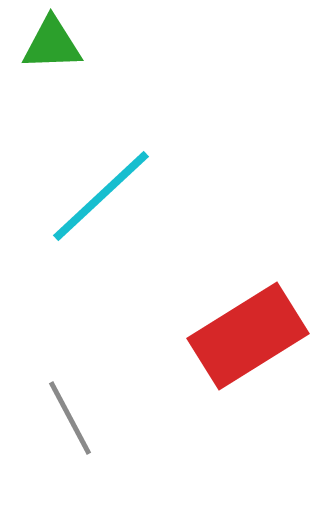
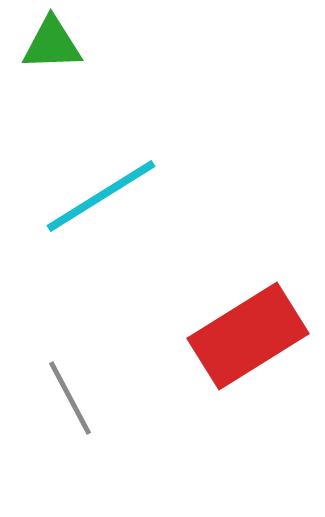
cyan line: rotated 11 degrees clockwise
gray line: moved 20 px up
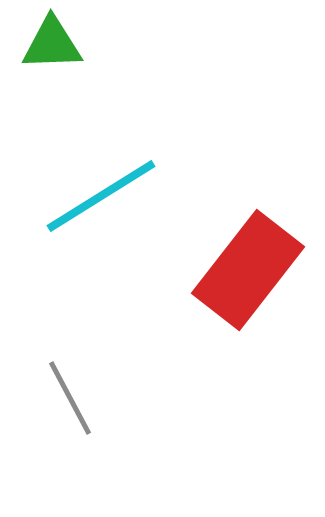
red rectangle: moved 66 px up; rotated 20 degrees counterclockwise
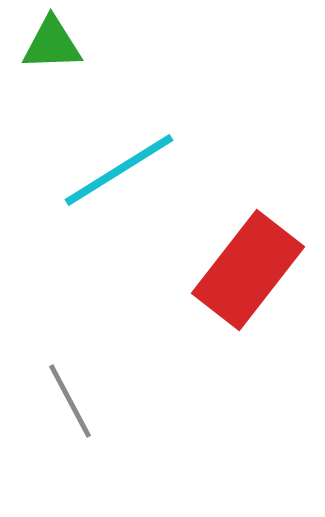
cyan line: moved 18 px right, 26 px up
gray line: moved 3 px down
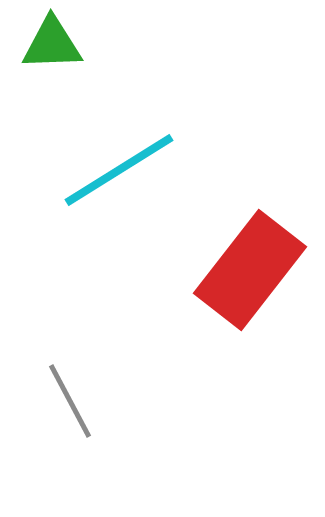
red rectangle: moved 2 px right
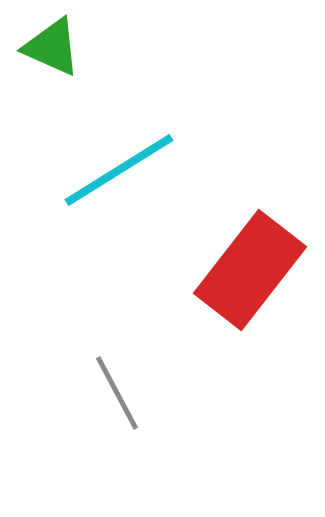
green triangle: moved 3 px down; rotated 26 degrees clockwise
gray line: moved 47 px right, 8 px up
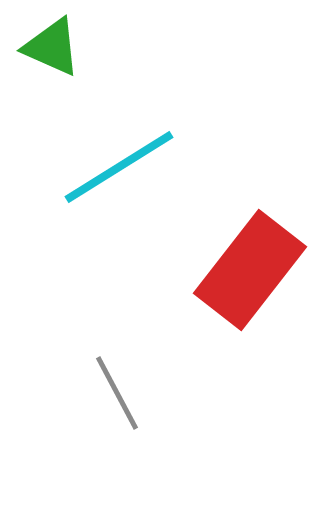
cyan line: moved 3 px up
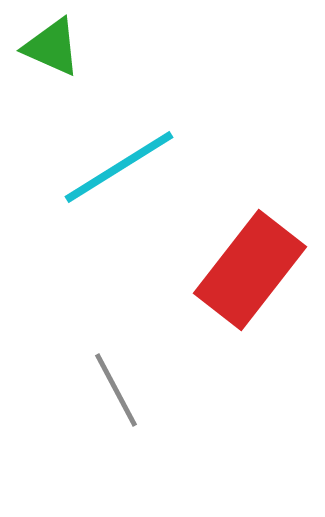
gray line: moved 1 px left, 3 px up
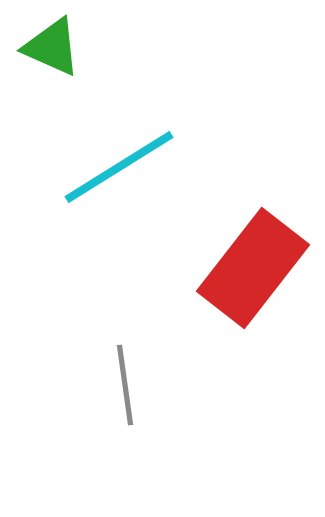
red rectangle: moved 3 px right, 2 px up
gray line: moved 9 px right, 5 px up; rotated 20 degrees clockwise
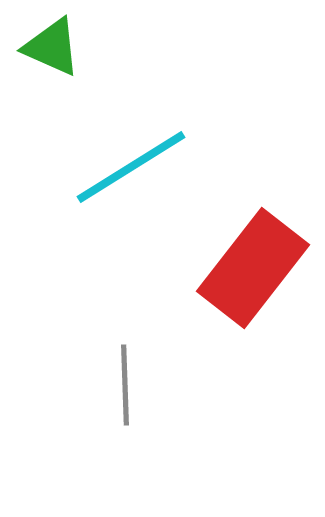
cyan line: moved 12 px right
gray line: rotated 6 degrees clockwise
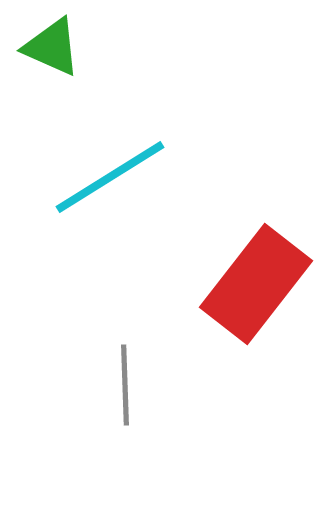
cyan line: moved 21 px left, 10 px down
red rectangle: moved 3 px right, 16 px down
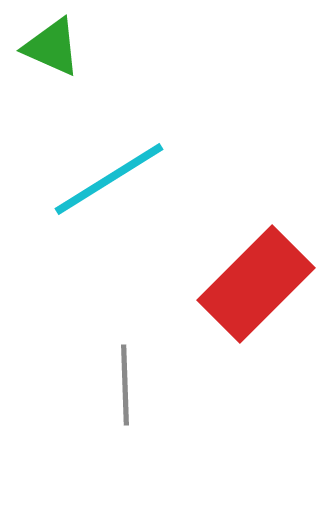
cyan line: moved 1 px left, 2 px down
red rectangle: rotated 7 degrees clockwise
